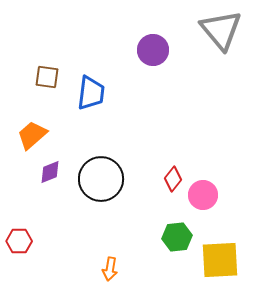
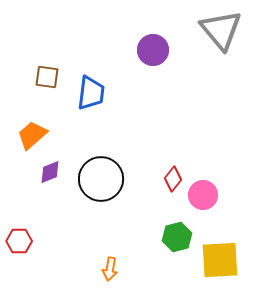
green hexagon: rotated 8 degrees counterclockwise
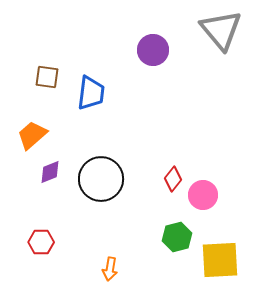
red hexagon: moved 22 px right, 1 px down
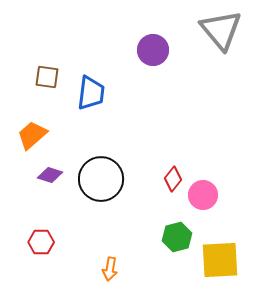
purple diamond: moved 3 px down; rotated 40 degrees clockwise
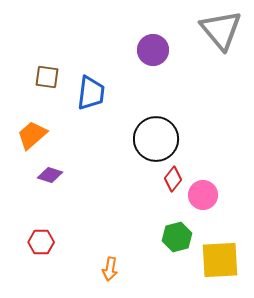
black circle: moved 55 px right, 40 px up
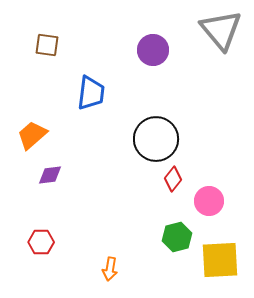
brown square: moved 32 px up
purple diamond: rotated 25 degrees counterclockwise
pink circle: moved 6 px right, 6 px down
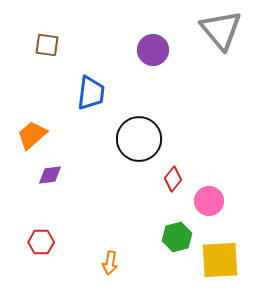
black circle: moved 17 px left
orange arrow: moved 6 px up
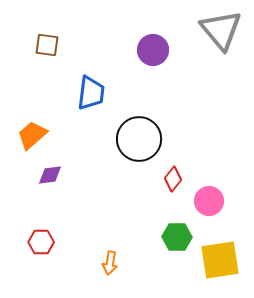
green hexagon: rotated 16 degrees clockwise
yellow square: rotated 6 degrees counterclockwise
